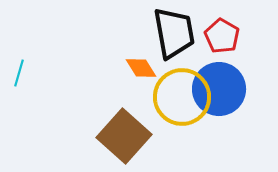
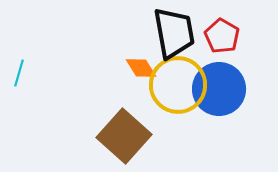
yellow circle: moved 4 px left, 12 px up
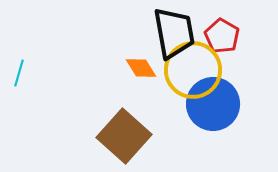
yellow circle: moved 15 px right, 15 px up
blue circle: moved 6 px left, 15 px down
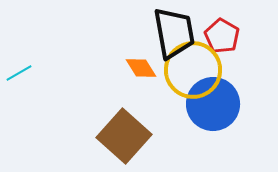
cyan line: rotated 44 degrees clockwise
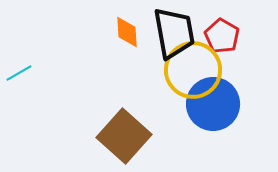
orange diamond: moved 14 px left, 36 px up; rotated 28 degrees clockwise
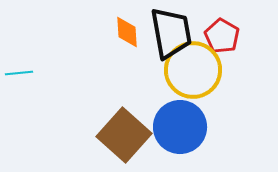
black trapezoid: moved 3 px left
cyan line: rotated 24 degrees clockwise
blue circle: moved 33 px left, 23 px down
brown square: moved 1 px up
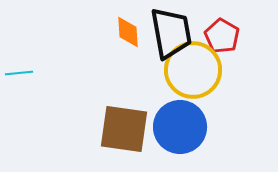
orange diamond: moved 1 px right
brown square: moved 6 px up; rotated 34 degrees counterclockwise
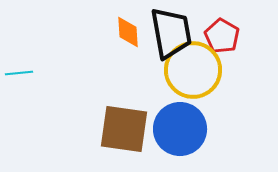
blue circle: moved 2 px down
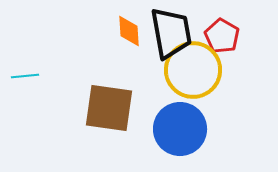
orange diamond: moved 1 px right, 1 px up
cyan line: moved 6 px right, 3 px down
brown square: moved 15 px left, 21 px up
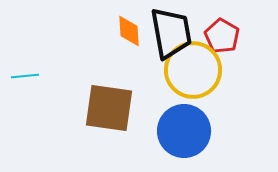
blue circle: moved 4 px right, 2 px down
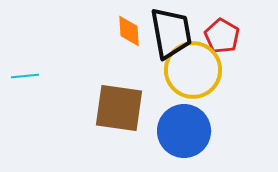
brown square: moved 10 px right
